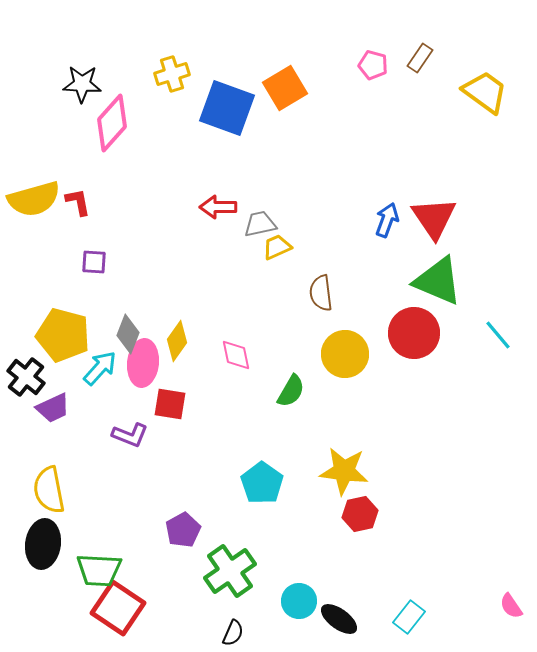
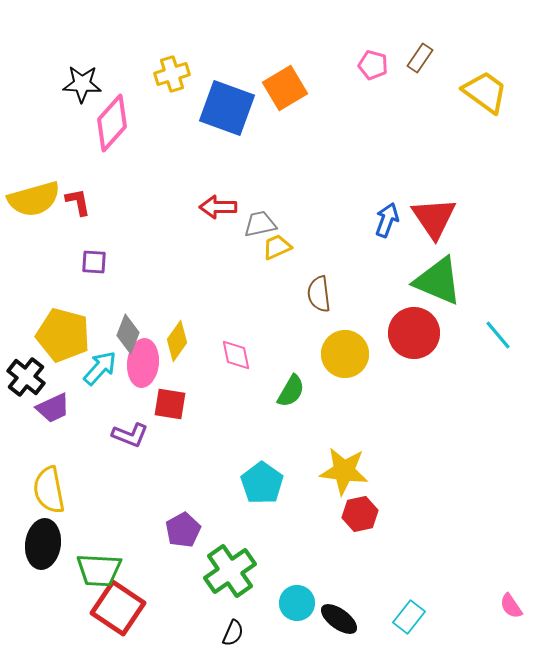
brown semicircle at (321, 293): moved 2 px left, 1 px down
cyan circle at (299, 601): moved 2 px left, 2 px down
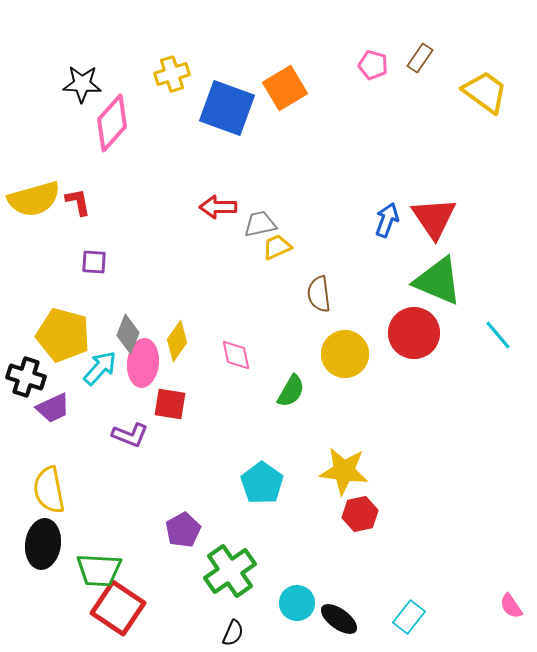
black cross at (26, 377): rotated 21 degrees counterclockwise
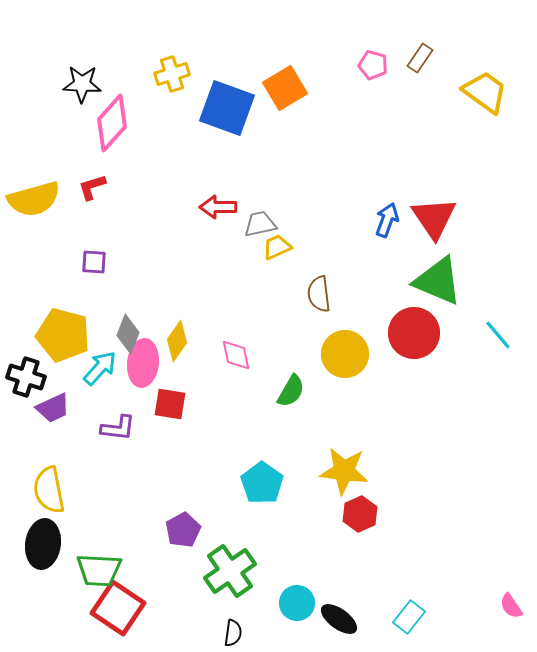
red L-shape at (78, 202): moved 14 px right, 15 px up; rotated 96 degrees counterclockwise
purple L-shape at (130, 435): moved 12 px left, 7 px up; rotated 15 degrees counterclockwise
red hexagon at (360, 514): rotated 12 degrees counterclockwise
black semicircle at (233, 633): rotated 16 degrees counterclockwise
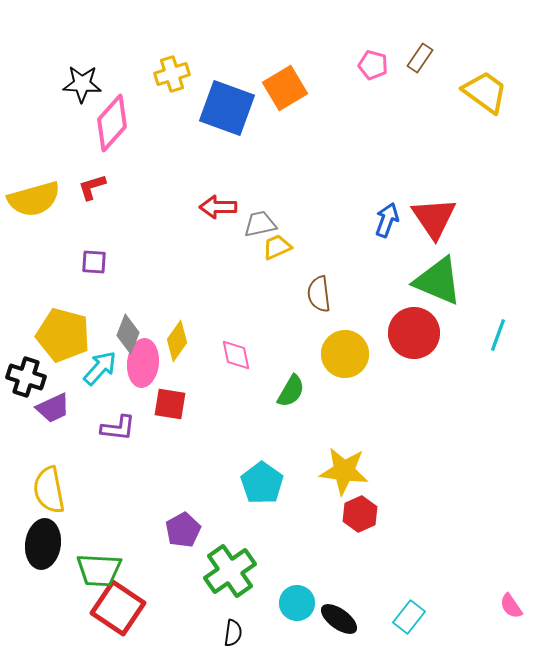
cyan line at (498, 335): rotated 60 degrees clockwise
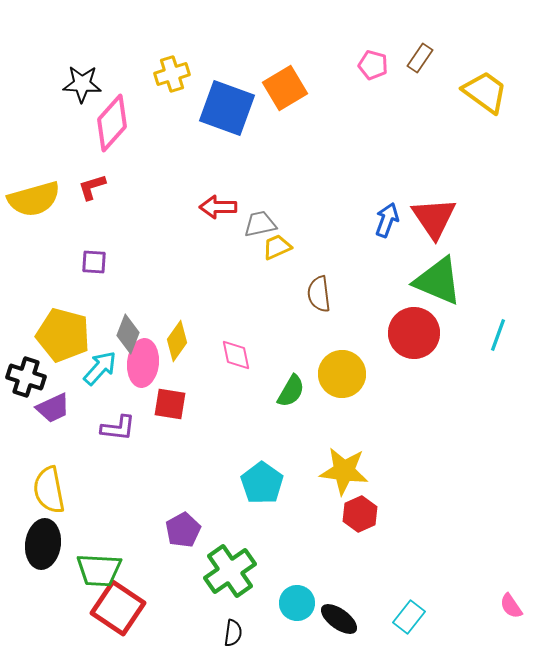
yellow circle at (345, 354): moved 3 px left, 20 px down
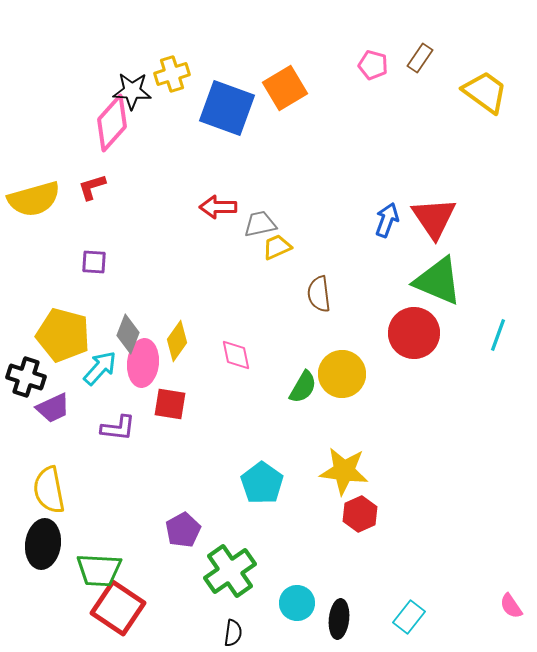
black star at (82, 84): moved 50 px right, 7 px down
green semicircle at (291, 391): moved 12 px right, 4 px up
black ellipse at (339, 619): rotated 60 degrees clockwise
